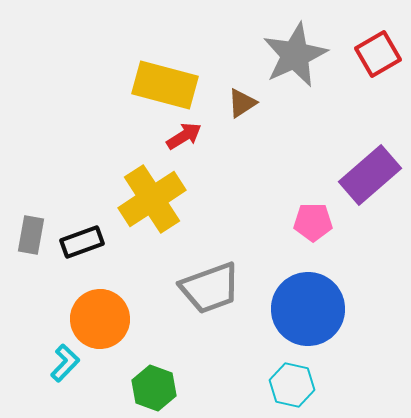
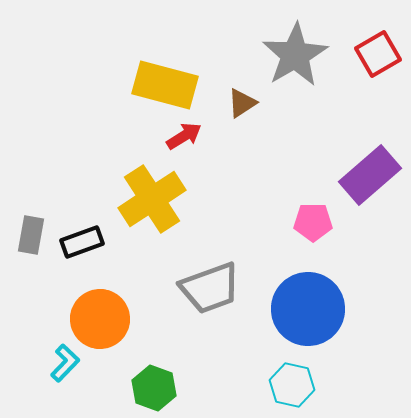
gray star: rotated 6 degrees counterclockwise
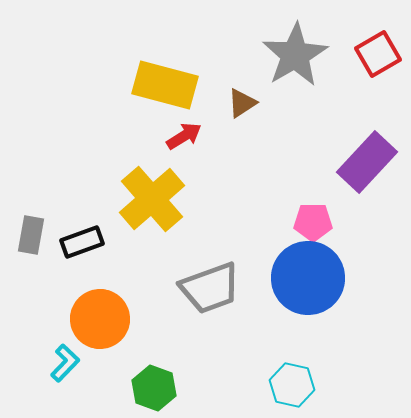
purple rectangle: moved 3 px left, 13 px up; rotated 6 degrees counterclockwise
yellow cross: rotated 8 degrees counterclockwise
blue circle: moved 31 px up
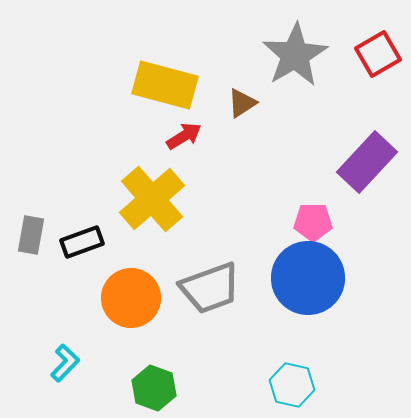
orange circle: moved 31 px right, 21 px up
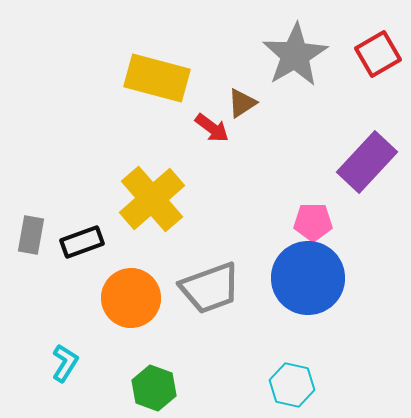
yellow rectangle: moved 8 px left, 7 px up
red arrow: moved 28 px right, 8 px up; rotated 69 degrees clockwise
cyan L-shape: rotated 12 degrees counterclockwise
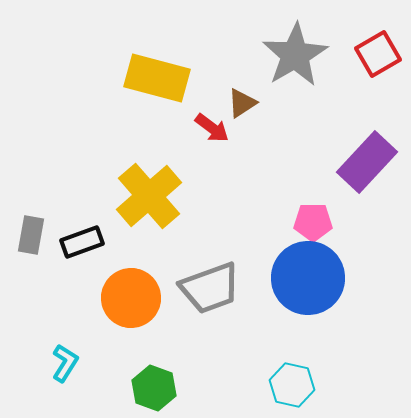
yellow cross: moved 3 px left, 3 px up
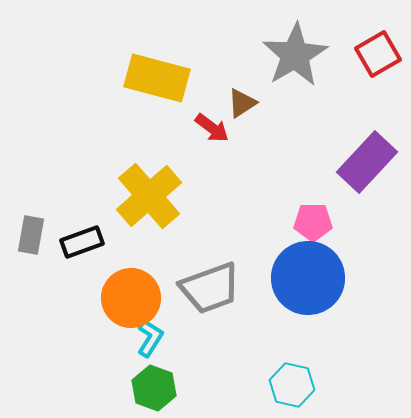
cyan L-shape: moved 85 px right, 25 px up
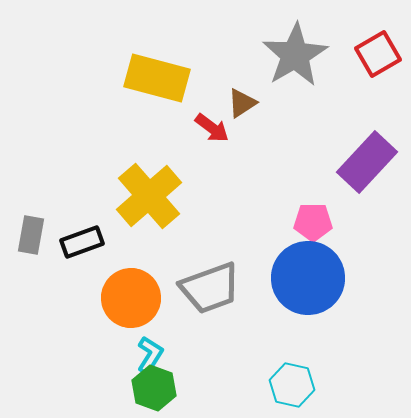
cyan L-shape: moved 17 px down
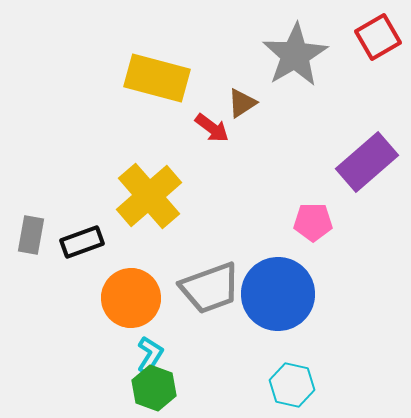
red square: moved 17 px up
purple rectangle: rotated 6 degrees clockwise
blue circle: moved 30 px left, 16 px down
